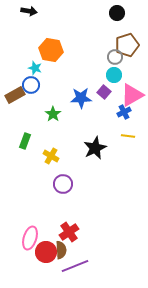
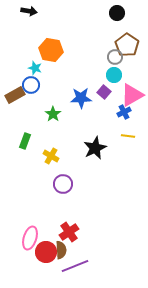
brown pentagon: rotated 20 degrees counterclockwise
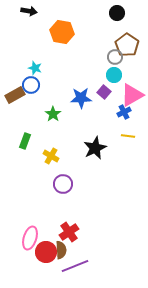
orange hexagon: moved 11 px right, 18 px up
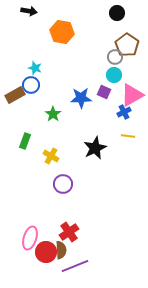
purple square: rotated 16 degrees counterclockwise
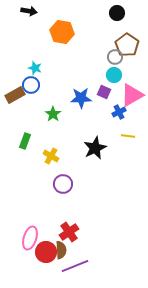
blue cross: moved 5 px left
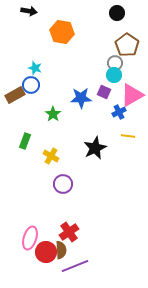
gray circle: moved 6 px down
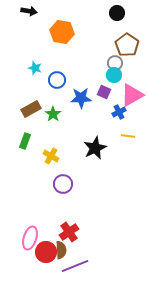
blue circle: moved 26 px right, 5 px up
brown rectangle: moved 16 px right, 14 px down
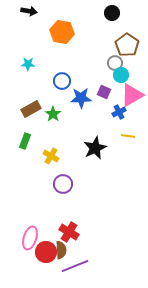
black circle: moved 5 px left
cyan star: moved 7 px left, 4 px up; rotated 16 degrees counterclockwise
cyan circle: moved 7 px right
blue circle: moved 5 px right, 1 px down
red cross: rotated 24 degrees counterclockwise
